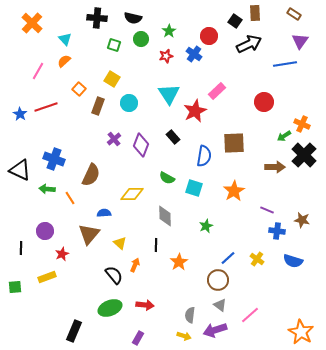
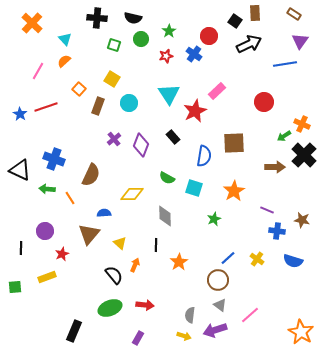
green star at (206, 226): moved 8 px right, 7 px up
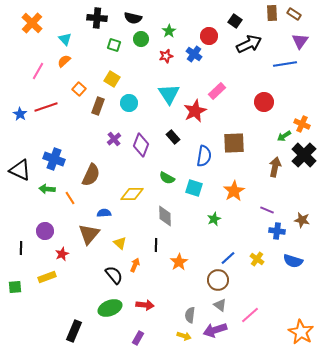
brown rectangle at (255, 13): moved 17 px right
brown arrow at (275, 167): rotated 78 degrees counterclockwise
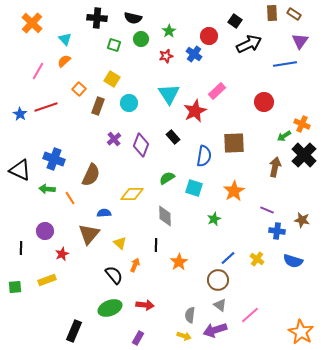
green semicircle at (167, 178): rotated 119 degrees clockwise
yellow rectangle at (47, 277): moved 3 px down
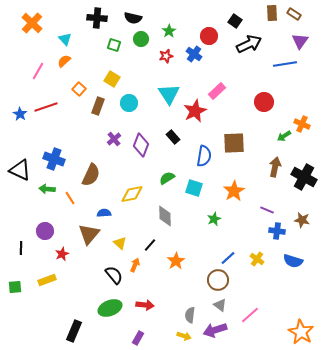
black cross at (304, 155): moved 22 px down; rotated 15 degrees counterclockwise
yellow diamond at (132, 194): rotated 10 degrees counterclockwise
black line at (156, 245): moved 6 px left; rotated 40 degrees clockwise
orange star at (179, 262): moved 3 px left, 1 px up
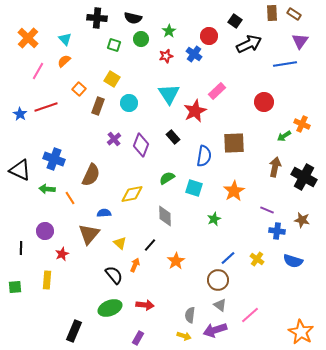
orange cross at (32, 23): moved 4 px left, 15 px down
yellow rectangle at (47, 280): rotated 66 degrees counterclockwise
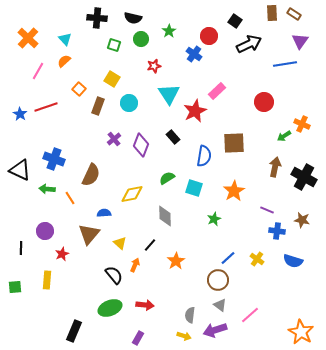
red star at (166, 56): moved 12 px left, 10 px down
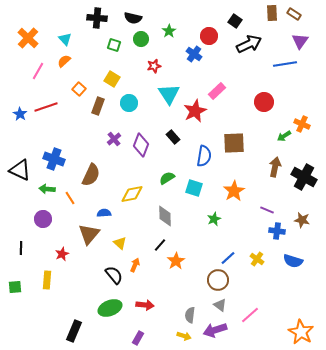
purple circle at (45, 231): moved 2 px left, 12 px up
black line at (150, 245): moved 10 px right
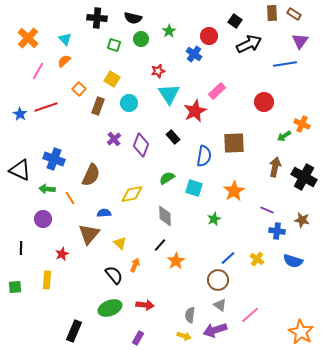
red star at (154, 66): moved 4 px right, 5 px down
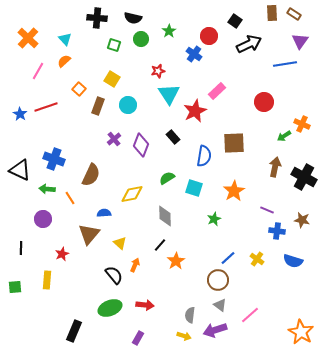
cyan circle at (129, 103): moved 1 px left, 2 px down
